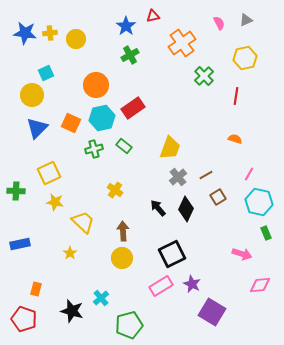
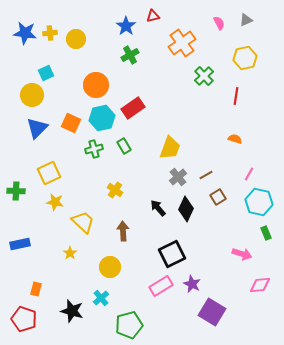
green rectangle at (124, 146): rotated 21 degrees clockwise
yellow circle at (122, 258): moved 12 px left, 9 px down
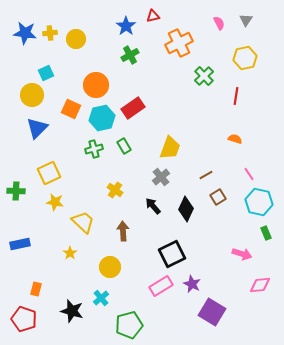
gray triangle at (246, 20): rotated 32 degrees counterclockwise
orange cross at (182, 43): moved 3 px left; rotated 8 degrees clockwise
orange square at (71, 123): moved 14 px up
pink line at (249, 174): rotated 64 degrees counterclockwise
gray cross at (178, 177): moved 17 px left
black arrow at (158, 208): moved 5 px left, 2 px up
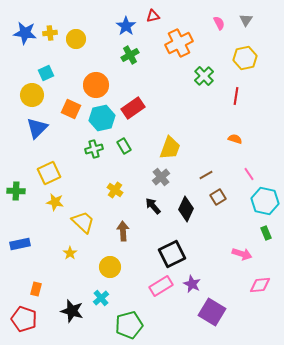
cyan hexagon at (259, 202): moved 6 px right, 1 px up
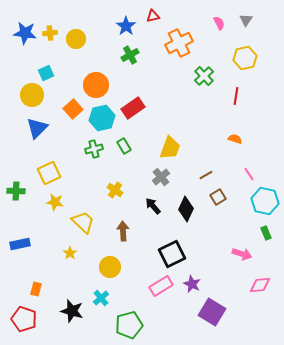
orange square at (71, 109): moved 2 px right; rotated 24 degrees clockwise
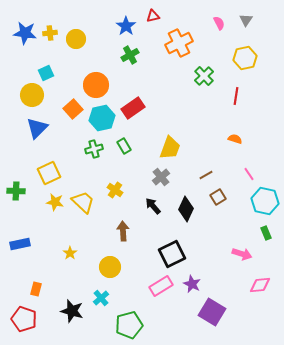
yellow trapezoid at (83, 222): moved 20 px up
